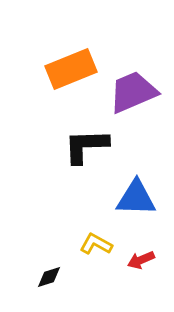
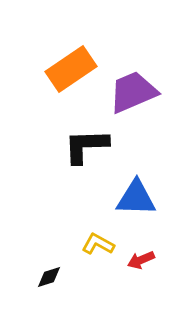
orange rectangle: rotated 12 degrees counterclockwise
yellow L-shape: moved 2 px right
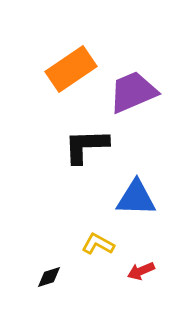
red arrow: moved 11 px down
